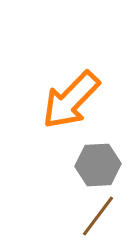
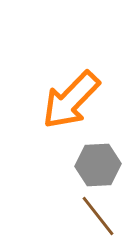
brown line: rotated 75 degrees counterclockwise
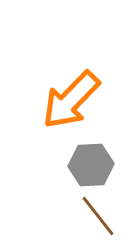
gray hexagon: moved 7 px left
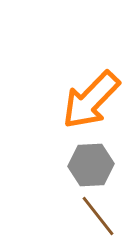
orange arrow: moved 20 px right
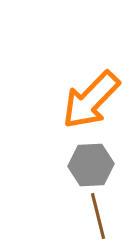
brown line: rotated 24 degrees clockwise
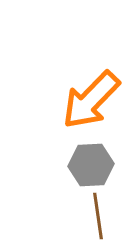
brown line: rotated 6 degrees clockwise
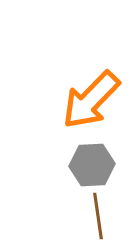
gray hexagon: moved 1 px right
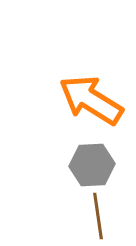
orange arrow: rotated 78 degrees clockwise
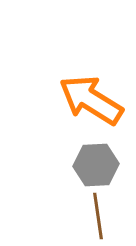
gray hexagon: moved 4 px right
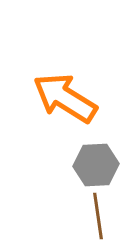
orange arrow: moved 26 px left, 2 px up
